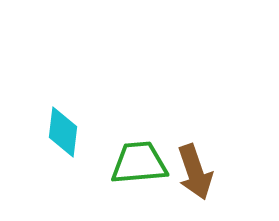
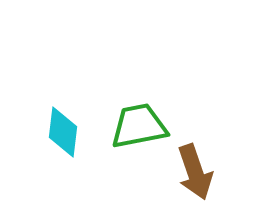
green trapezoid: moved 37 px up; rotated 6 degrees counterclockwise
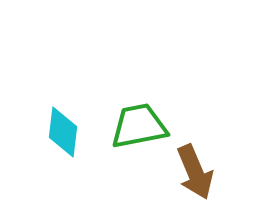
brown arrow: rotated 4 degrees counterclockwise
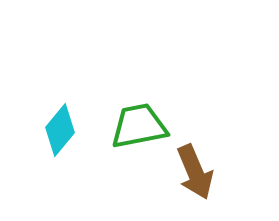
cyan diamond: moved 3 px left, 2 px up; rotated 33 degrees clockwise
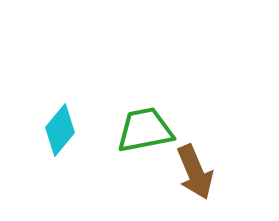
green trapezoid: moved 6 px right, 4 px down
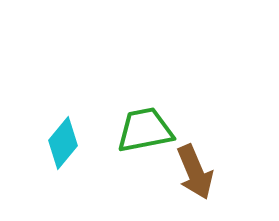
cyan diamond: moved 3 px right, 13 px down
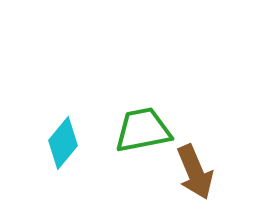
green trapezoid: moved 2 px left
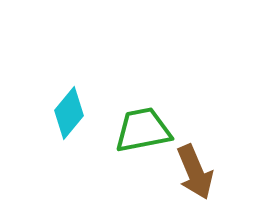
cyan diamond: moved 6 px right, 30 px up
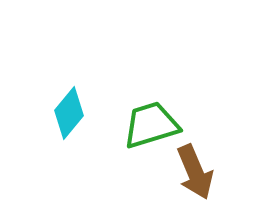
green trapezoid: moved 8 px right, 5 px up; rotated 6 degrees counterclockwise
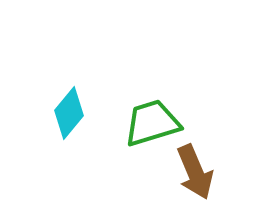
green trapezoid: moved 1 px right, 2 px up
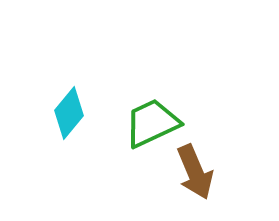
green trapezoid: rotated 8 degrees counterclockwise
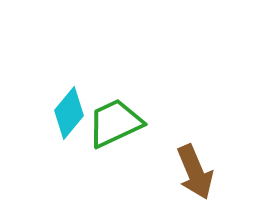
green trapezoid: moved 37 px left
